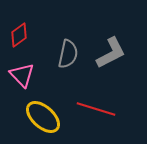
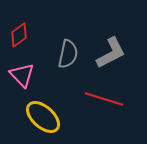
red line: moved 8 px right, 10 px up
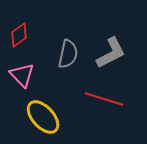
yellow ellipse: rotated 6 degrees clockwise
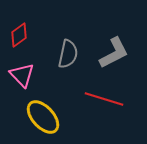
gray L-shape: moved 3 px right
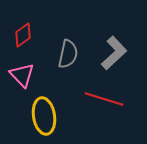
red diamond: moved 4 px right
gray L-shape: rotated 16 degrees counterclockwise
yellow ellipse: moved 1 px right, 1 px up; rotated 33 degrees clockwise
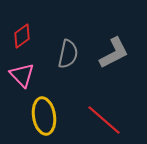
red diamond: moved 1 px left, 1 px down
gray L-shape: rotated 16 degrees clockwise
red line: moved 21 px down; rotated 24 degrees clockwise
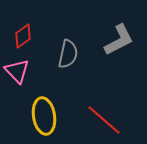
red diamond: moved 1 px right
gray L-shape: moved 5 px right, 13 px up
pink triangle: moved 5 px left, 4 px up
